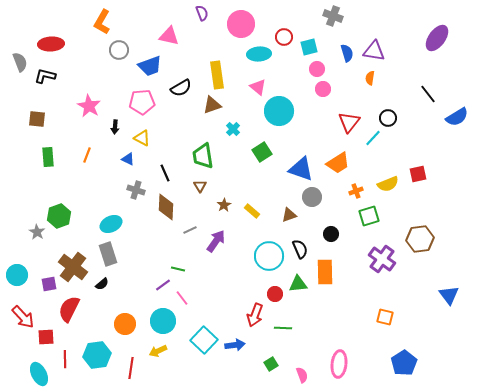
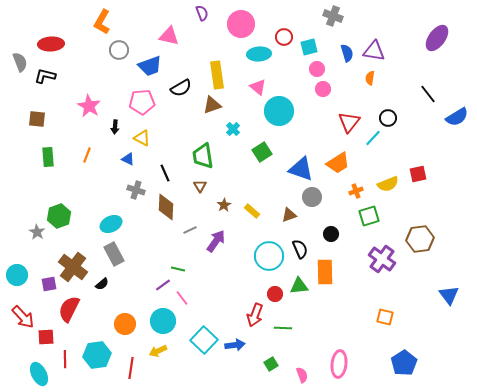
gray rectangle at (108, 254): moved 6 px right; rotated 10 degrees counterclockwise
green triangle at (298, 284): moved 1 px right, 2 px down
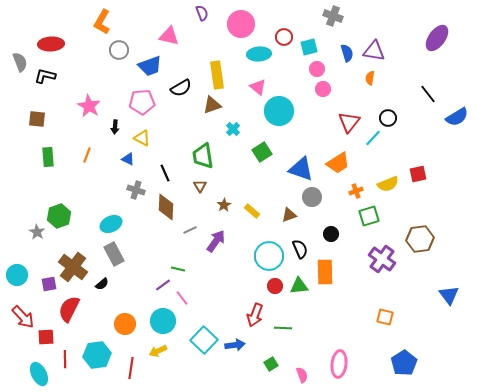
red circle at (275, 294): moved 8 px up
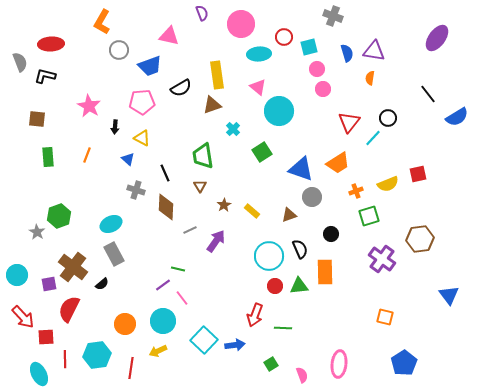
blue triangle at (128, 159): rotated 16 degrees clockwise
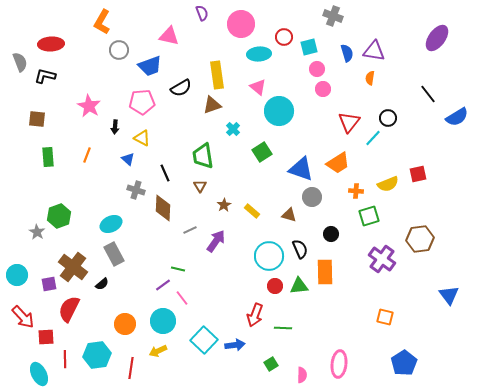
orange cross at (356, 191): rotated 24 degrees clockwise
brown diamond at (166, 207): moved 3 px left, 1 px down
brown triangle at (289, 215): rotated 35 degrees clockwise
pink semicircle at (302, 375): rotated 21 degrees clockwise
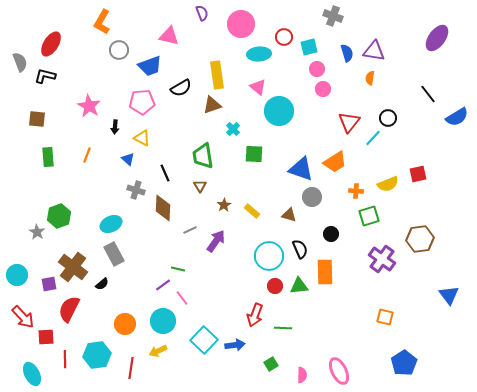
red ellipse at (51, 44): rotated 55 degrees counterclockwise
green square at (262, 152): moved 8 px left, 2 px down; rotated 36 degrees clockwise
orange trapezoid at (338, 163): moved 3 px left, 1 px up
pink ellipse at (339, 364): moved 7 px down; rotated 32 degrees counterclockwise
cyan ellipse at (39, 374): moved 7 px left
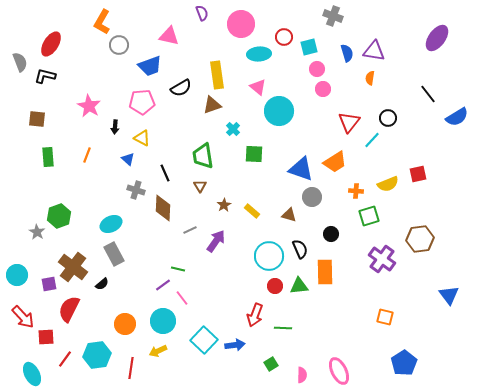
gray circle at (119, 50): moved 5 px up
cyan line at (373, 138): moved 1 px left, 2 px down
red line at (65, 359): rotated 36 degrees clockwise
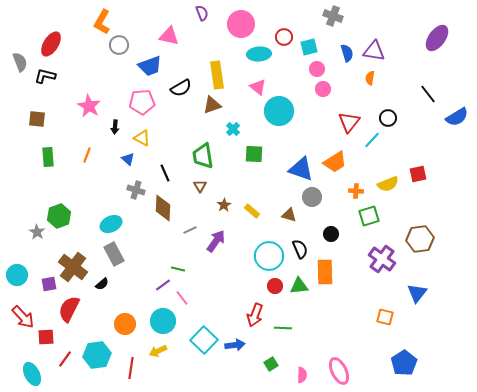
blue triangle at (449, 295): moved 32 px left, 2 px up; rotated 15 degrees clockwise
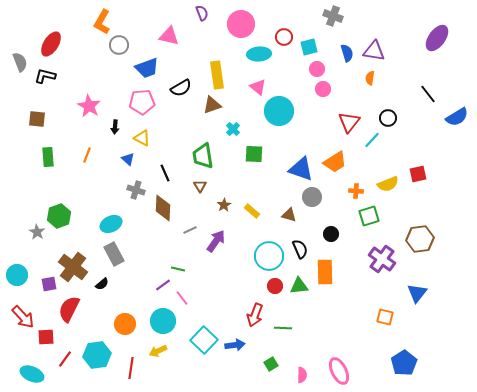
blue trapezoid at (150, 66): moved 3 px left, 2 px down
cyan ellipse at (32, 374): rotated 40 degrees counterclockwise
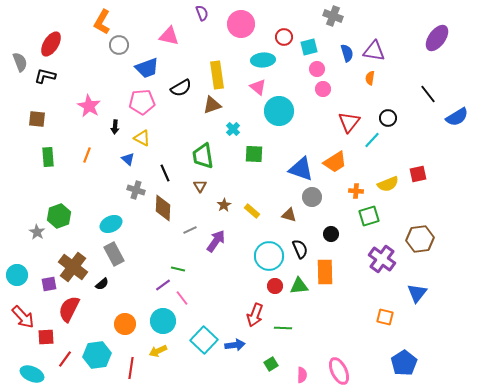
cyan ellipse at (259, 54): moved 4 px right, 6 px down
